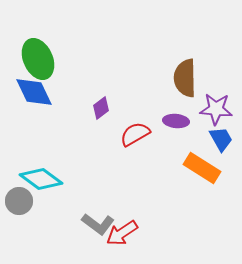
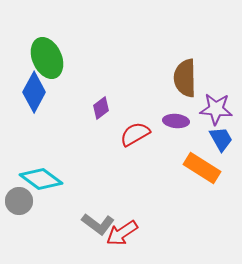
green ellipse: moved 9 px right, 1 px up
blue diamond: rotated 54 degrees clockwise
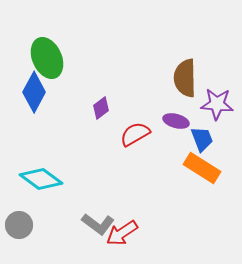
purple star: moved 1 px right, 5 px up
purple ellipse: rotated 10 degrees clockwise
blue trapezoid: moved 19 px left; rotated 8 degrees clockwise
gray circle: moved 24 px down
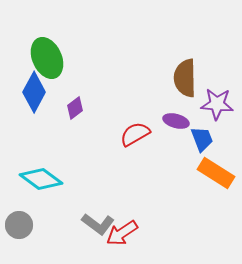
purple diamond: moved 26 px left
orange rectangle: moved 14 px right, 5 px down
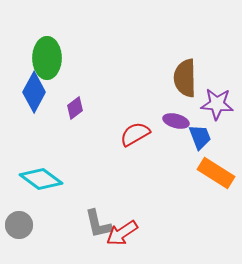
green ellipse: rotated 24 degrees clockwise
blue trapezoid: moved 2 px left, 2 px up
gray L-shape: rotated 40 degrees clockwise
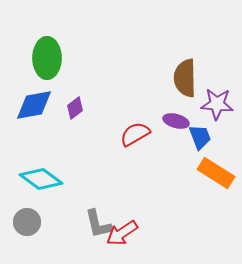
blue diamond: moved 13 px down; rotated 51 degrees clockwise
gray circle: moved 8 px right, 3 px up
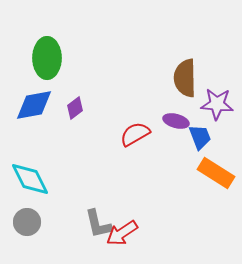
cyan diamond: moved 11 px left; rotated 27 degrees clockwise
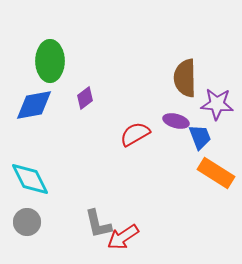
green ellipse: moved 3 px right, 3 px down
purple diamond: moved 10 px right, 10 px up
red arrow: moved 1 px right, 4 px down
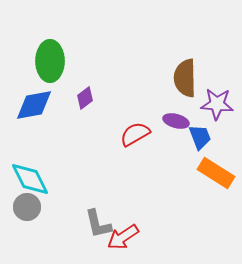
gray circle: moved 15 px up
